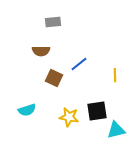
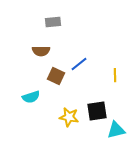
brown square: moved 2 px right, 2 px up
cyan semicircle: moved 4 px right, 13 px up
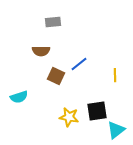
cyan semicircle: moved 12 px left
cyan triangle: rotated 24 degrees counterclockwise
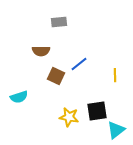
gray rectangle: moved 6 px right
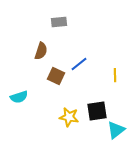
brown semicircle: rotated 72 degrees counterclockwise
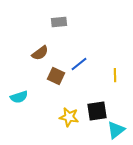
brown semicircle: moved 1 px left, 2 px down; rotated 36 degrees clockwise
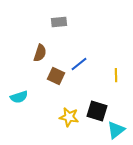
brown semicircle: rotated 36 degrees counterclockwise
yellow line: moved 1 px right
black square: rotated 25 degrees clockwise
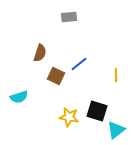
gray rectangle: moved 10 px right, 5 px up
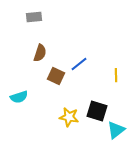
gray rectangle: moved 35 px left
